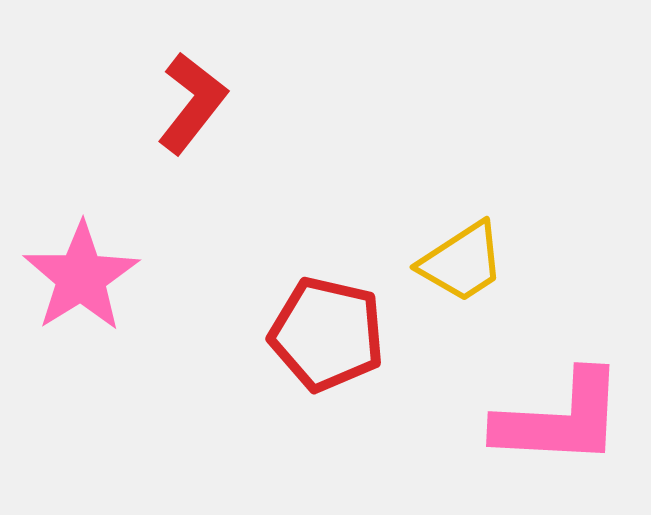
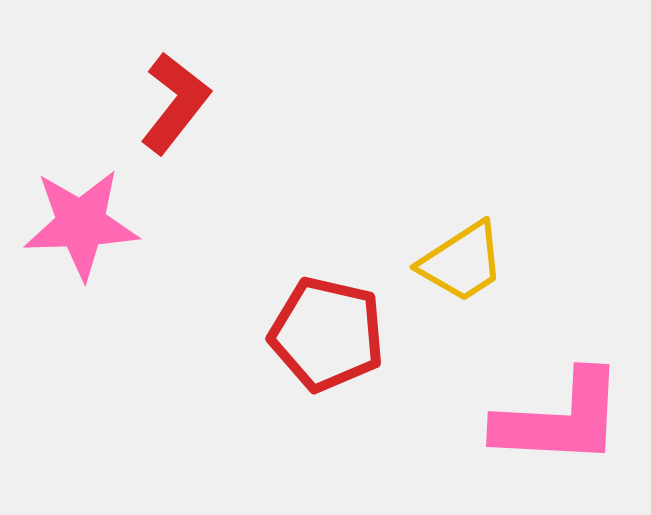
red L-shape: moved 17 px left
pink star: moved 53 px up; rotated 30 degrees clockwise
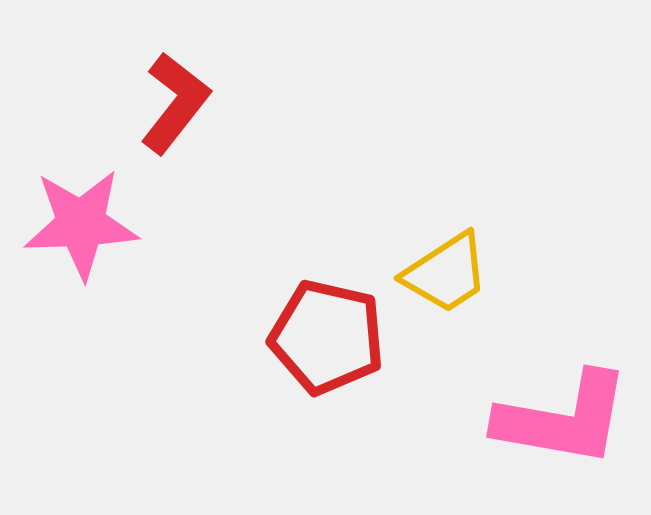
yellow trapezoid: moved 16 px left, 11 px down
red pentagon: moved 3 px down
pink L-shape: moved 3 px right; rotated 7 degrees clockwise
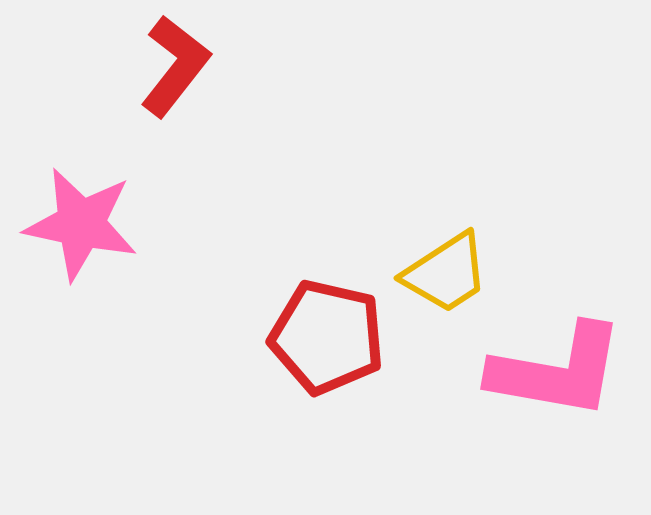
red L-shape: moved 37 px up
pink star: rotated 14 degrees clockwise
pink L-shape: moved 6 px left, 48 px up
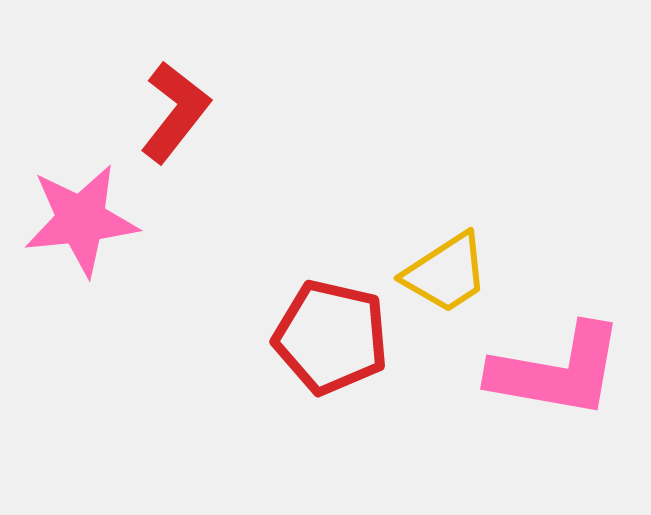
red L-shape: moved 46 px down
pink star: moved 4 px up; rotated 18 degrees counterclockwise
red pentagon: moved 4 px right
